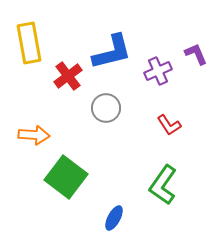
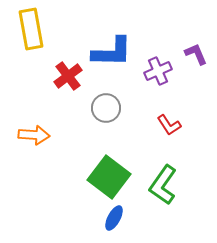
yellow rectangle: moved 2 px right, 14 px up
blue L-shape: rotated 15 degrees clockwise
green square: moved 43 px right
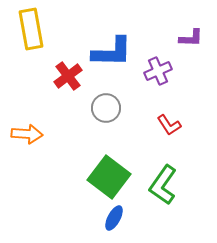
purple L-shape: moved 5 px left, 16 px up; rotated 115 degrees clockwise
orange arrow: moved 7 px left, 1 px up
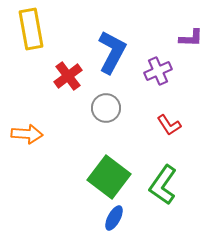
blue L-shape: rotated 63 degrees counterclockwise
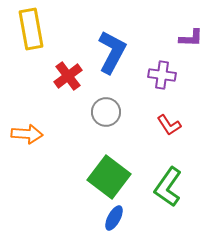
purple cross: moved 4 px right, 4 px down; rotated 32 degrees clockwise
gray circle: moved 4 px down
green L-shape: moved 5 px right, 2 px down
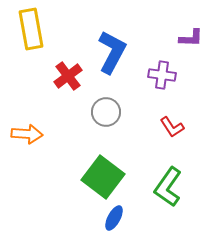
red L-shape: moved 3 px right, 2 px down
green square: moved 6 px left
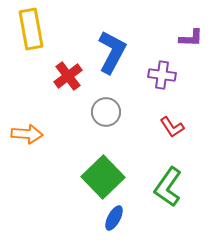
green square: rotated 9 degrees clockwise
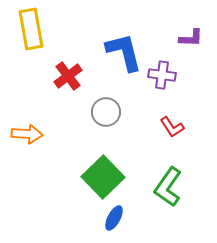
blue L-shape: moved 12 px right; rotated 42 degrees counterclockwise
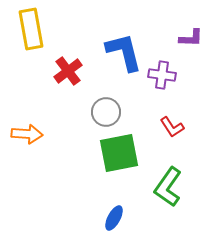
red cross: moved 5 px up
green square: moved 16 px right, 24 px up; rotated 33 degrees clockwise
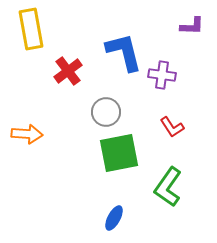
purple L-shape: moved 1 px right, 12 px up
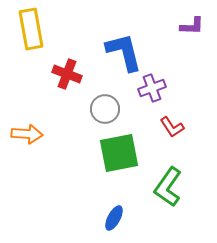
red cross: moved 1 px left, 3 px down; rotated 32 degrees counterclockwise
purple cross: moved 10 px left, 13 px down; rotated 28 degrees counterclockwise
gray circle: moved 1 px left, 3 px up
